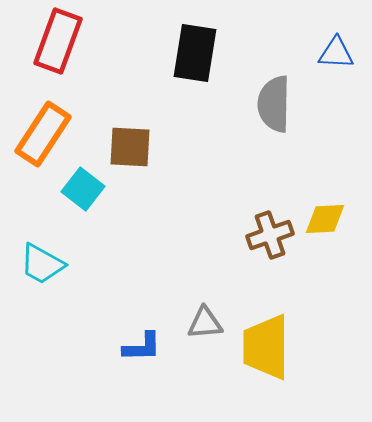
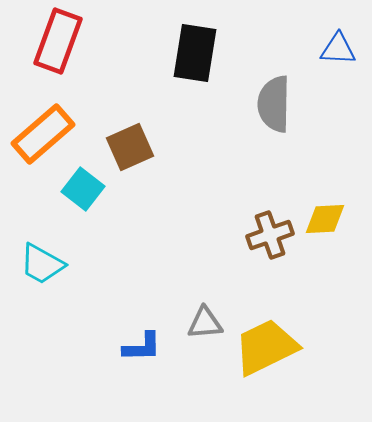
blue triangle: moved 2 px right, 4 px up
orange rectangle: rotated 16 degrees clockwise
brown square: rotated 27 degrees counterclockwise
yellow trapezoid: rotated 64 degrees clockwise
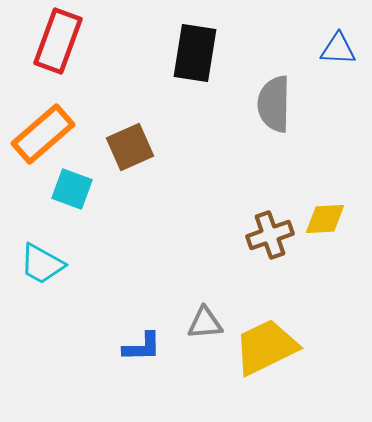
cyan square: moved 11 px left; rotated 18 degrees counterclockwise
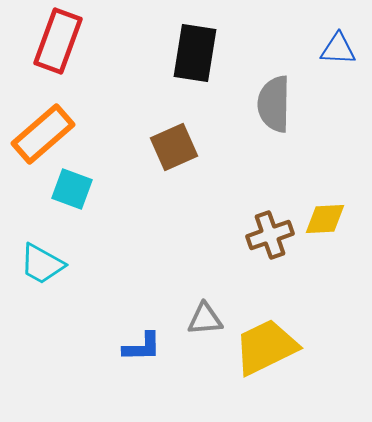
brown square: moved 44 px right
gray triangle: moved 4 px up
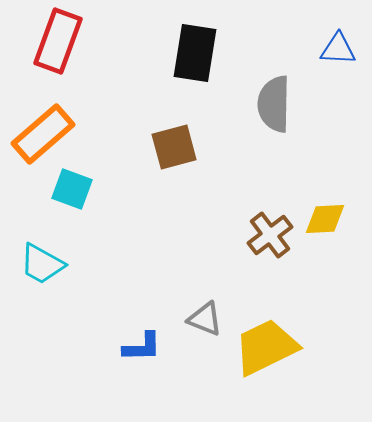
brown square: rotated 9 degrees clockwise
brown cross: rotated 18 degrees counterclockwise
gray triangle: rotated 27 degrees clockwise
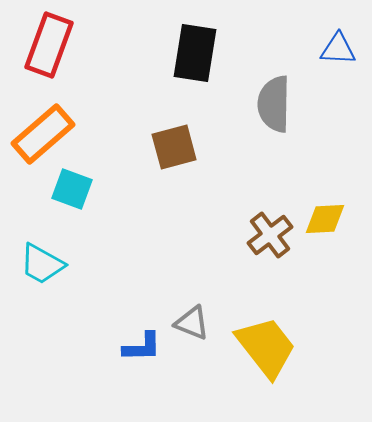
red rectangle: moved 9 px left, 4 px down
gray triangle: moved 13 px left, 4 px down
yellow trapezoid: rotated 78 degrees clockwise
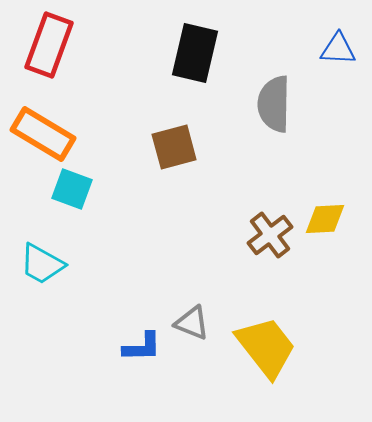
black rectangle: rotated 4 degrees clockwise
orange rectangle: rotated 72 degrees clockwise
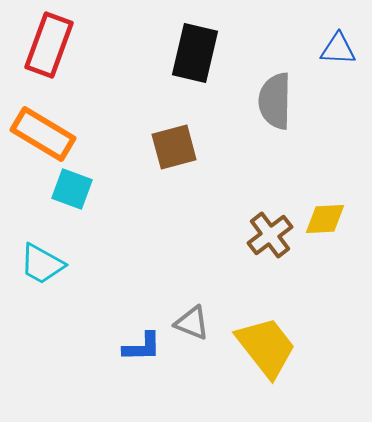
gray semicircle: moved 1 px right, 3 px up
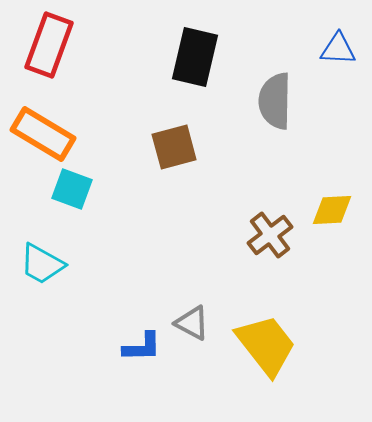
black rectangle: moved 4 px down
yellow diamond: moved 7 px right, 9 px up
gray triangle: rotated 6 degrees clockwise
yellow trapezoid: moved 2 px up
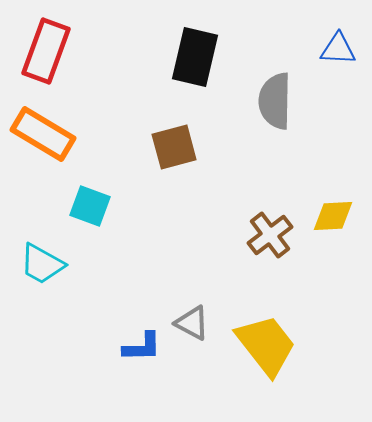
red rectangle: moved 3 px left, 6 px down
cyan square: moved 18 px right, 17 px down
yellow diamond: moved 1 px right, 6 px down
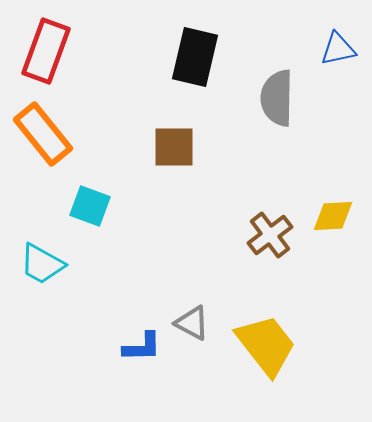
blue triangle: rotated 15 degrees counterclockwise
gray semicircle: moved 2 px right, 3 px up
orange rectangle: rotated 20 degrees clockwise
brown square: rotated 15 degrees clockwise
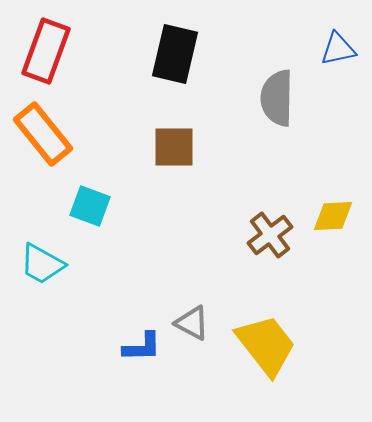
black rectangle: moved 20 px left, 3 px up
